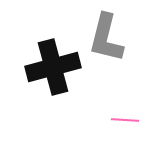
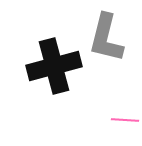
black cross: moved 1 px right, 1 px up
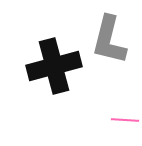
gray L-shape: moved 3 px right, 2 px down
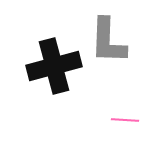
gray L-shape: moved 1 px left, 1 px down; rotated 12 degrees counterclockwise
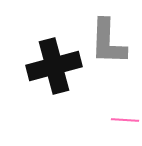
gray L-shape: moved 1 px down
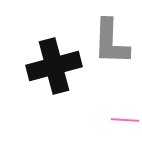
gray L-shape: moved 3 px right
